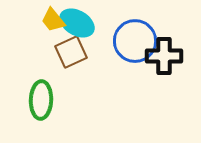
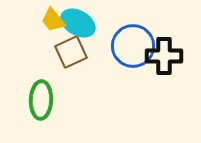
cyan ellipse: moved 1 px right
blue circle: moved 2 px left, 5 px down
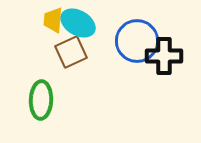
yellow trapezoid: rotated 44 degrees clockwise
blue circle: moved 4 px right, 5 px up
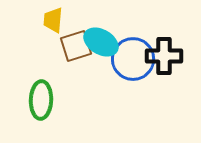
cyan ellipse: moved 23 px right, 19 px down
blue circle: moved 4 px left, 18 px down
brown square: moved 5 px right, 6 px up; rotated 8 degrees clockwise
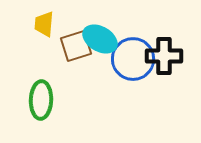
yellow trapezoid: moved 9 px left, 4 px down
cyan ellipse: moved 1 px left, 3 px up
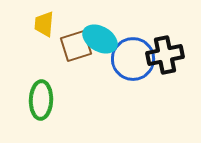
black cross: moved 1 px right, 1 px up; rotated 12 degrees counterclockwise
